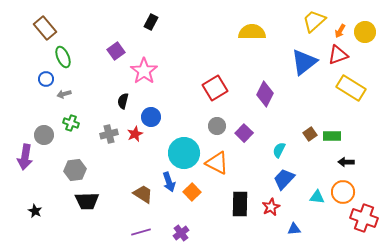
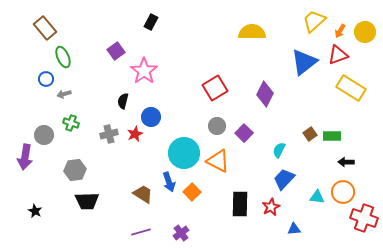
orange triangle at (217, 163): moved 1 px right, 2 px up
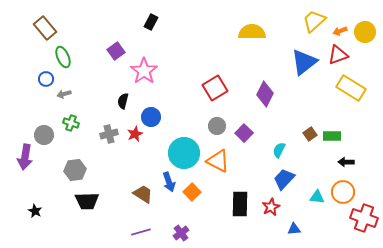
orange arrow at (340, 31): rotated 40 degrees clockwise
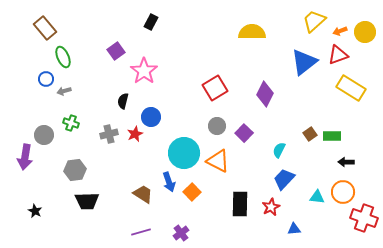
gray arrow at (64, 94): moved 3 px up
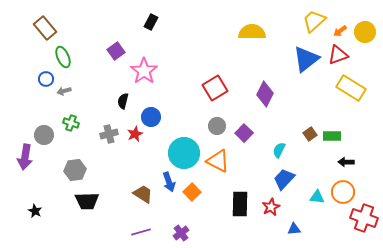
orange arrow at (340, 31): rotated 16 degrees counterclockwise
blue triangle at (304, 62): moved 2 px right, 3 px up
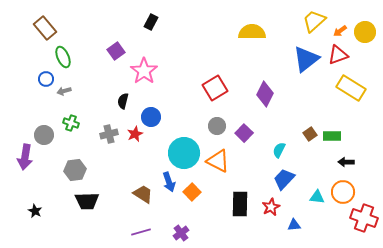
blue triangle at (294, 229): moved 4 px up
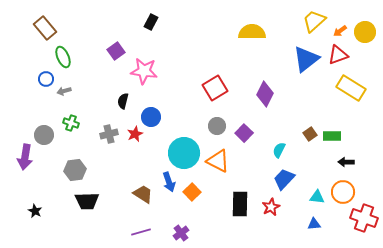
pink star at (144, 71): rotated 28 degrees counterclockwise
blue triangle at (294, 225): moved 20 px right, 1 px up
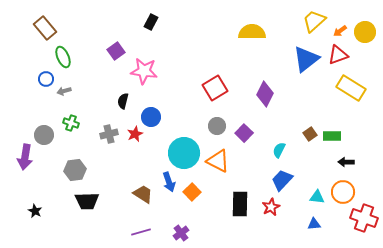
blue trapezoid at (284, 179): moved 2 px left, 1 px down
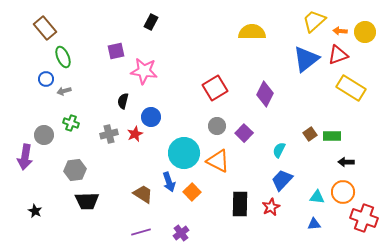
orange arrow at (340, 31): rotated 40 degrees clockwise
purple square at (116, 51): rotated 24 degrees clockwise
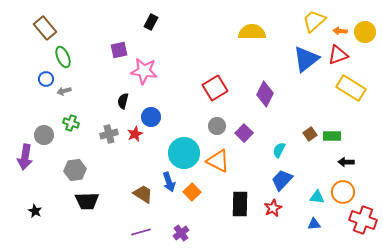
purple square at (116, 51): moved 3 px right, 1 px up
red star at (271, 207): moved 2 px right, 1 px down
red cross at (364, 218): moved 1 px left, 2 px down
